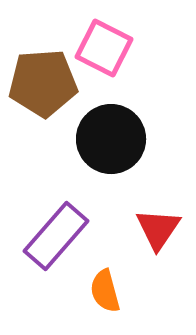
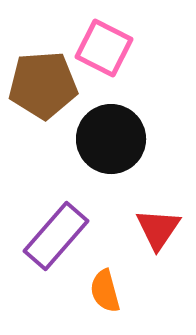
brown pentagon: moved 2 px down
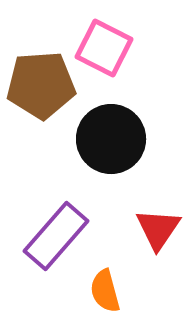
brown pentagon: moved 2 px left
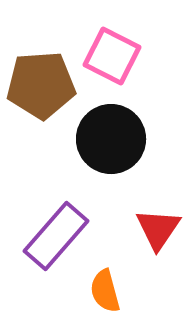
pink square: moved 8 px right, 8 px down
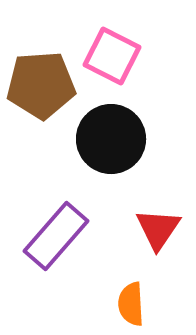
orange semicircle: moved 26 px right, 13 px down; rotated 12 degrees clockwise
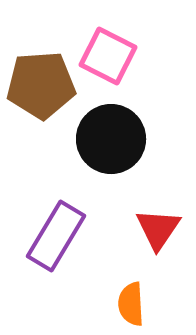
pink square: moved 4 px left
purple rectangle: rotated 10 degrees counterclockwise
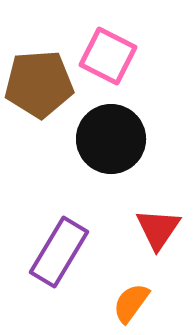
brown pentagon: moved 2 px left, 1 px up
purple rectangle: moved 3 px right, 16 px down
orange semicircle: moved 1 px up; rotated 39 degrees clockwise
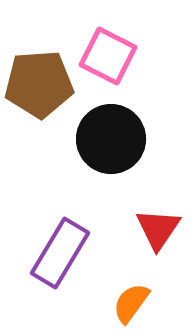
purple rectangle: moved 1 px right, 1 px down
